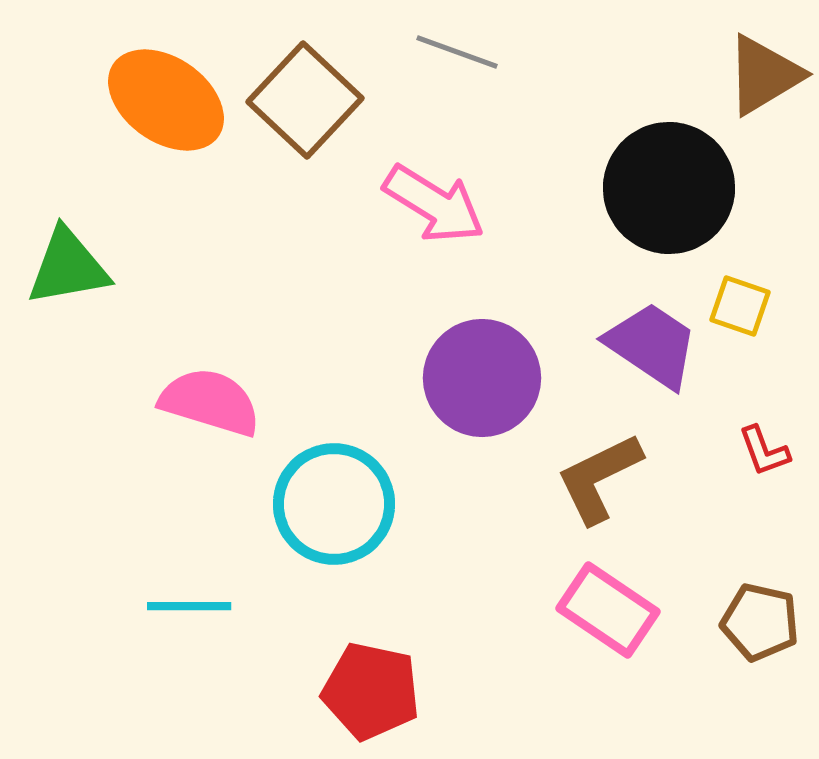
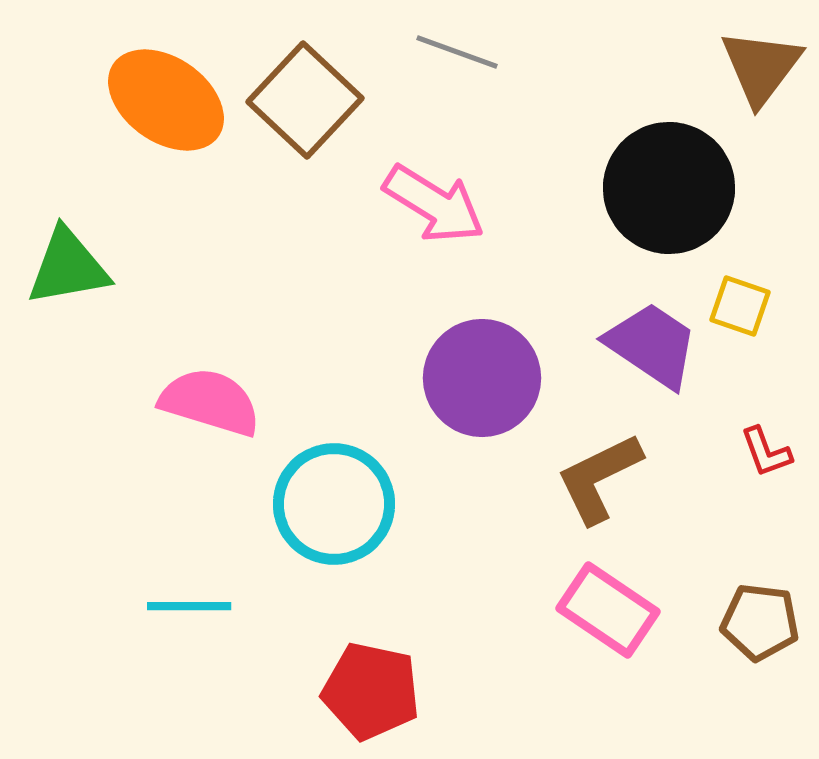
brown triangle: moved 3 px left, 8 px up; rotated 22 degrees counterclockwise
red L-shape: moved 2 px right, 1 px down
brown pentagon: rotated 6 degrees counterclockwise
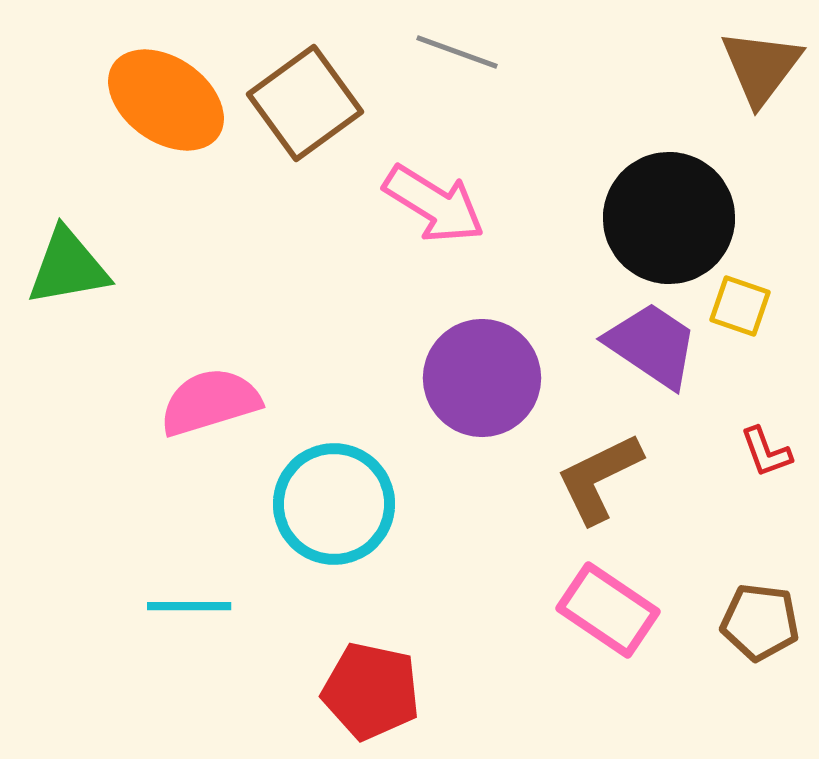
brown square: moved 3 px down; rotated 11 degrees clockwise
black circle: moved 30 px down
pink semicircle: rotated 34 degrees counterclockwise
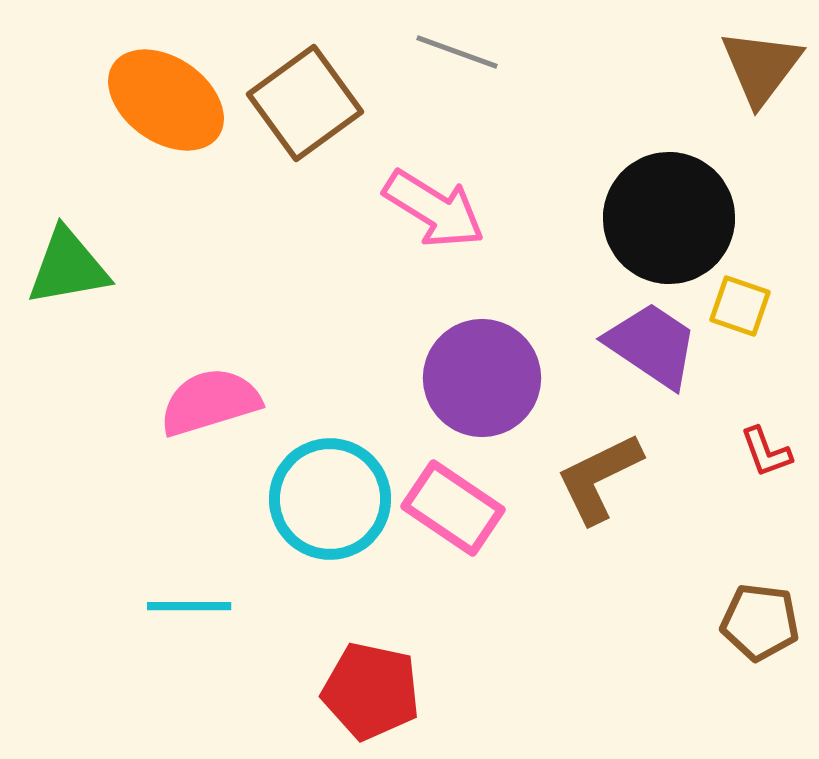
pink arrow: moved 5 px down
cyan circle: moved 4 px left, 5 px up
pink rectangle: moved 155 px left, 102 px up
